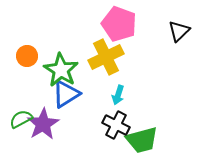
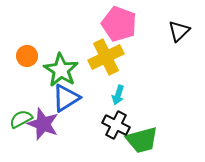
blue triangle: moved 4 px down
purple star: rotated 20 degrees counterclockwise
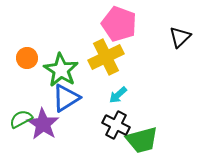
black triangle: moved 1 px right, 6 px down
orange circle: moved 2 px down
cyan arrow: rotated 30 degrees clockwise
purple star: rotated 12 degrees clockwise
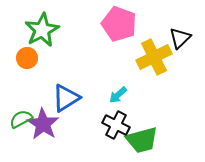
black triangle: moved 1 px down
yellow cross: moved 48 px right
green star: moved 19 px left, 40 px up; rotated 12 degrees clockwise
